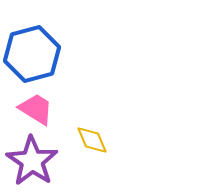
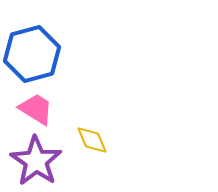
purple star: moved 4 px right
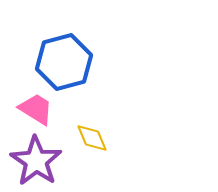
blue hexagon: moved 32 px right, 8 px down
yellow diamond: moved 2 px up
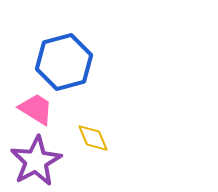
yellow diamond: moved 1 px right
purple star: rotated 9 degrees clockwise
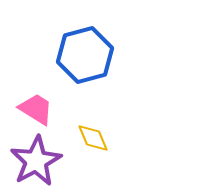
blue hexagon: moved 21 px right, 7 px up
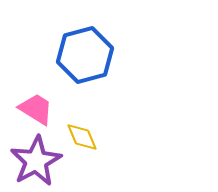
yellow diamond: moved 11 px left, 1 px up
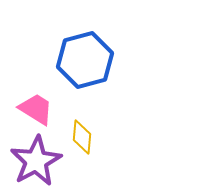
blue hexagon: moved 5 px down
yellow diamond: rotated 28 degrees clockwise
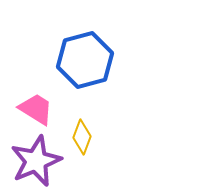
yellow diamond: rotated 16 degrees clockwise
purple star: rotated 6 degrees clockwise
